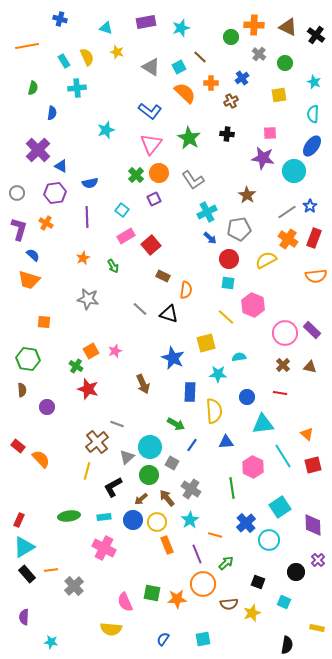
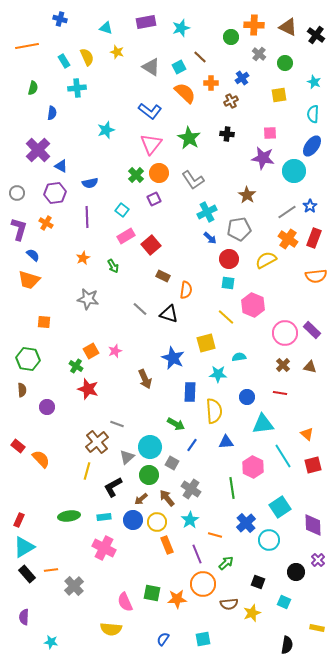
brown arrow at (143, 384): moved 2 px right, 5 px up
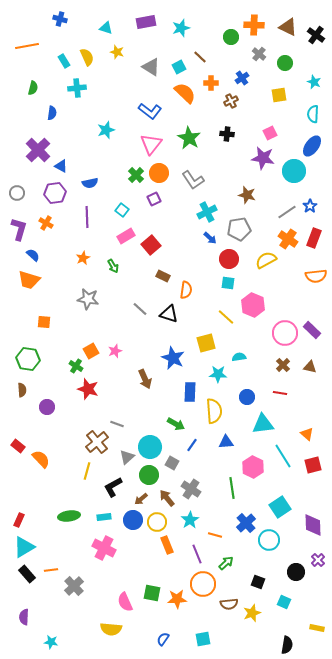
pink square at (270, 133): rotated 24 degrees counterclockwise
brown star at (247, 195): rotated 18 degrees counterclockwise
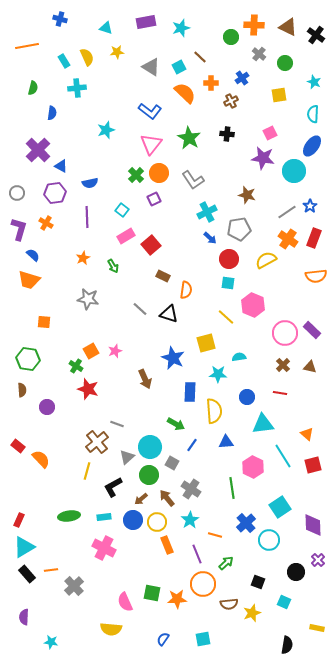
yellow star at (117, 52): rotated 24 degrees counterclockwise
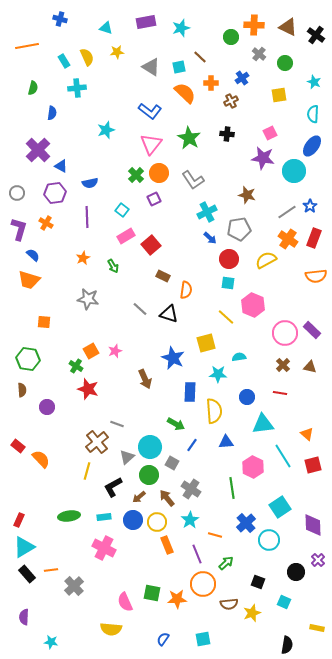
cyan square at (179, 67): rotated 16 degrees clockwise
brown arrow at (141, 499): moved 2 px left, 2 px up
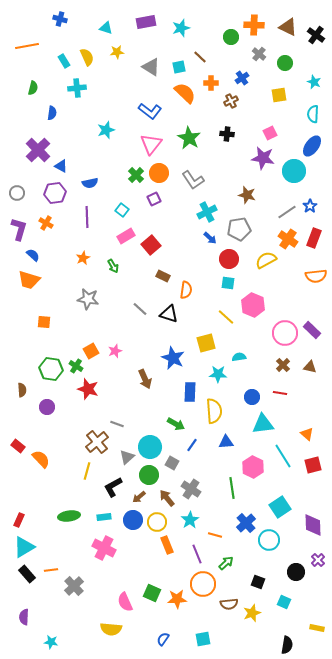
green hexagon at (28, 359): moved 23 px right, 10 px down
blue circle at (247, 397): moved 5 px right
green square at (152, 593): rotated 12 degrees clockwise
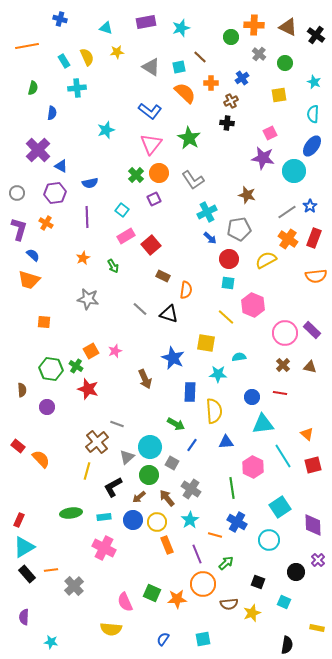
black cross at (227, 134): moved 11 px up
yellow square at (206, 343): rotated 24 degrees clockwise
green ellipse at (69, 516): moved 2 px right, 3 px up
blue cross at (246, 523): moved 9 px left, 1 px up; rotated 18 degrees counterclockwise
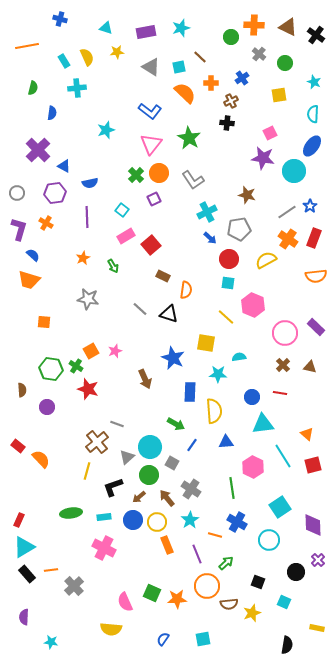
purple rectangle at (146, 22): moved 10 px down
blue triangle at (61, 166): moved 3 px right
purple rectangle at (312, 330): moved 4 px right, 3 px up
black L-shape at (113, 487): rotated 10 degrees clockwise
orange circle at (203, 584): moved 4 px right, 2 px down
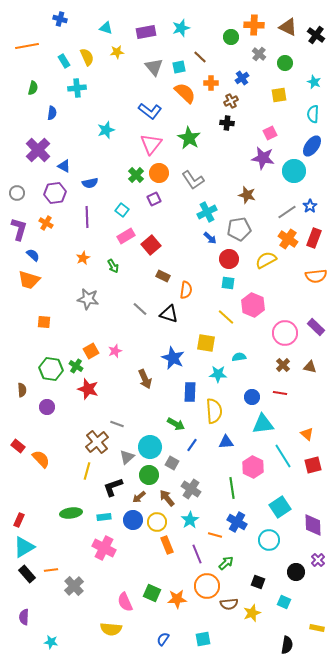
gray triangle at (151, 67): moved 3 px right; rotated 18 degrees clockwise
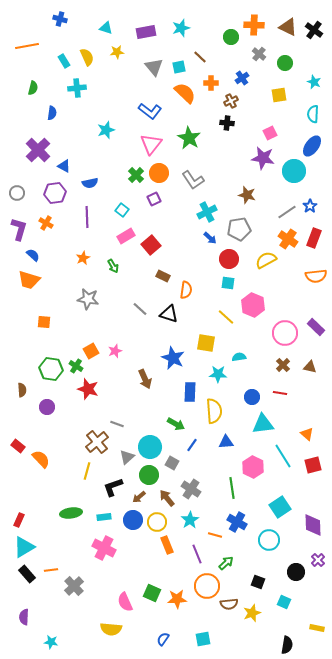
black cross at (316, 35): moved 2 px left, 5 px up
